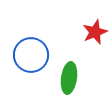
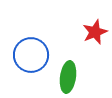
green ellipse: moved 1 px left, 1 px up
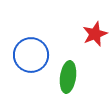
red star: moved 2 px down
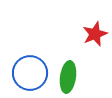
blue circle: moved 1 px left, 18 px down
